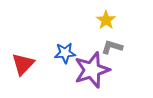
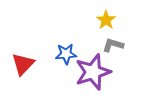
gray L-shape: moved 1 px right, 2 px up
blue star: moved 1 px right, 1 px down
purple star: moved 1 px right, 2 px down
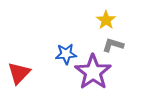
red triangle: moved 4 px left, 9 px down
purple star: rotated 18 degrees counterclockwise
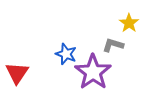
yellow star: moved 23 px right, 3 px down
blue star: rotated 25 degrees clockwise
red triangle: moved 2 px left; rotated 10 degrees counterclockwise
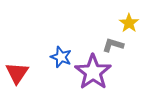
blue star: moved 5 px left, 3 px down
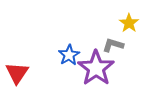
blue star: moved 8 px right, 2 px up; rotated 20 degrees clockwise
purple star: moved 3 px right, 4 px up
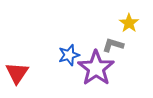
blue star: rotated 15 degrees clockwise
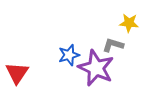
yellow star: rotated 30 degrees counterclockwise
purple star: rotated 12 degrees counterclockwise
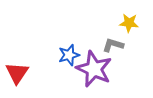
purple star: moved 2 px left, 1 px down
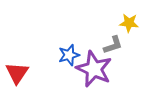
gray L-shape: rotated 145 degrees clockwise
